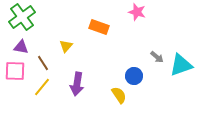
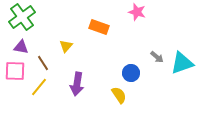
cyan triangle: moved 1 px right, 2 px up
blue circle: moved 3 px left, 3 px up
yellow line: moved 3 px left
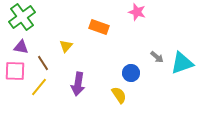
purple arrow: moved 1 px right
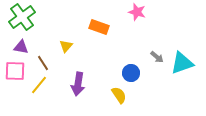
yellow line: moved 2 px up
